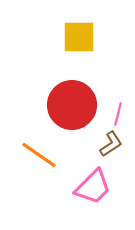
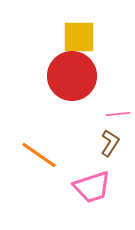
red circle: moved 29 px up
pink line: rotated 70 degrees clockwise
brown L-shape: moved 1 px left, 1 px up; rotated 24 degrees counterclockwise
pink trapezoid: moved 1 px left; rotated 27 degrees clockwise
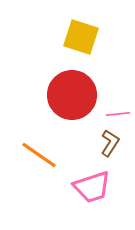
yellow square: moved 2 px right; rotated 18 degrees clockwise
red circle: moved 19 px down
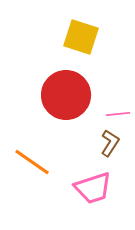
red circle: moved 6 px left
orange line: moved 7 px left, 7 px down
pink trapezoid: moved 1 px right, 1 px down
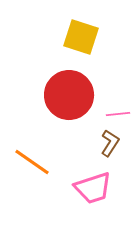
red circle: moved 3 px right
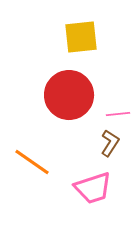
yellow square: rotated 24 degrees counterclockwise
